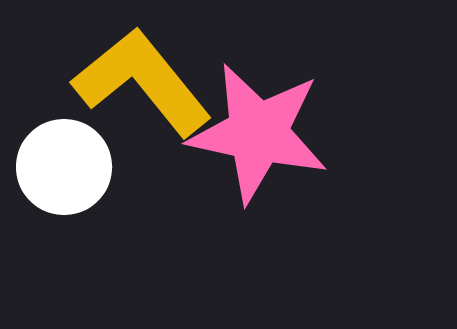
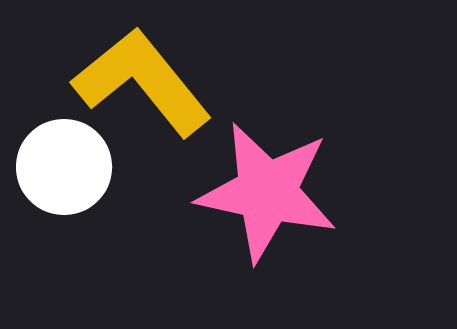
pink star: moved 9 px right, 59 px down
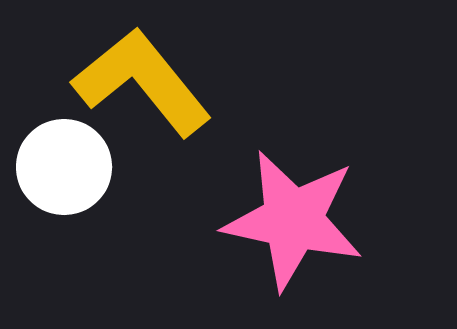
pink star: moved 26 px right, 28 px down
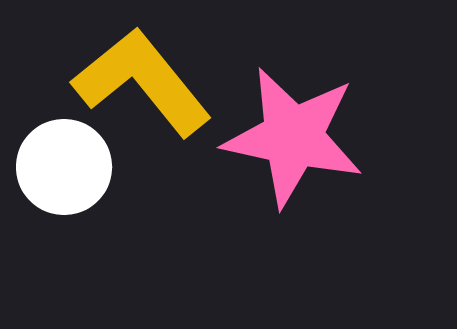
pink star: moved 83 px up
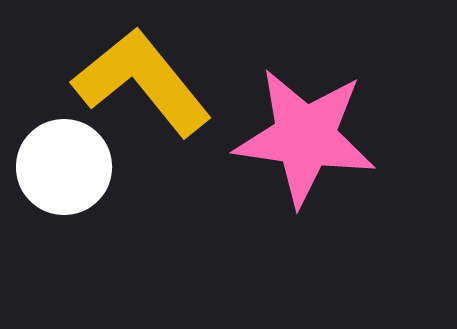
pink star: moved 12 px right; rotated 4 degrees counterclockwise
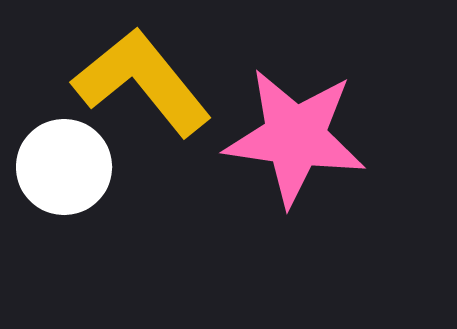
pink star: moved 10 px left
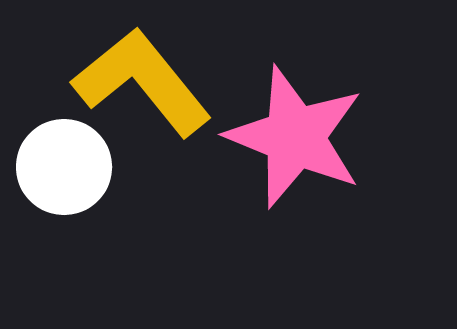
pink star: rotated 14 degrees clockwise
